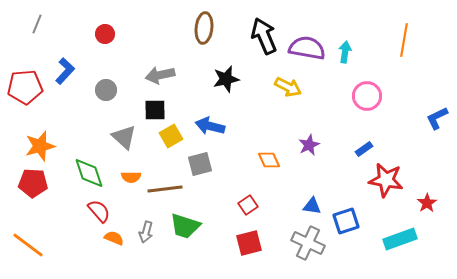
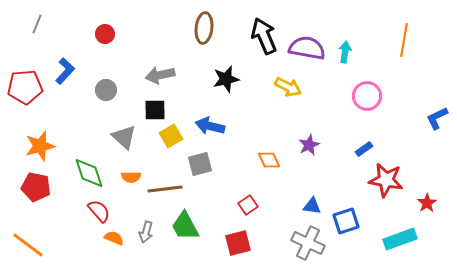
red pentagon at (33, 183): moved 3 px right, 4 px down; rotated 8 degrees clockwise
green trapezoid at (185, 226): rotated 44 degrees clockwise
red square at (249, 243): moved 11 px left
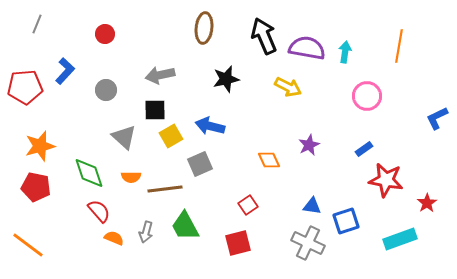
orange line at (404, 40): moved 5 px left, 6 px down
gray square at (200, 164): rotated 10 degrees counterclockwise
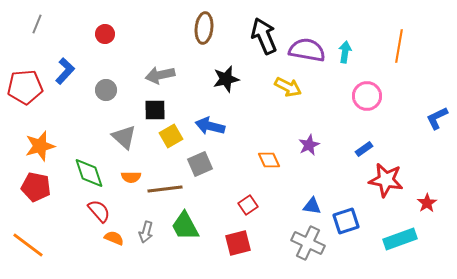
purple semicircle at (307, 48): moved 2 px down
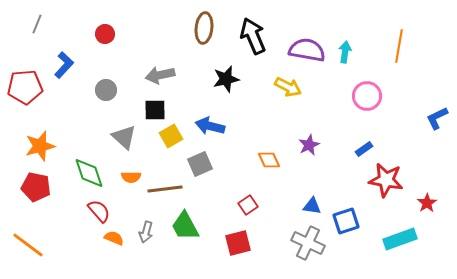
black arrow at (264, 36): moved 11 px left
blue L-shape at (65, 71): moved 1 px left, 6 px up
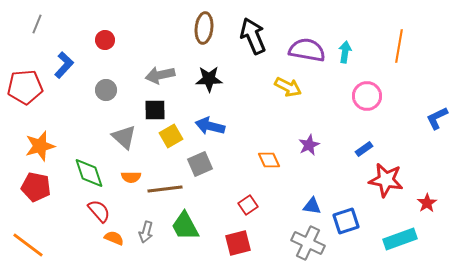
red circle at (105, 34): moved 6 px down
black star at (226, 79): moved 17 px left; rotated 12 degrees clockwise
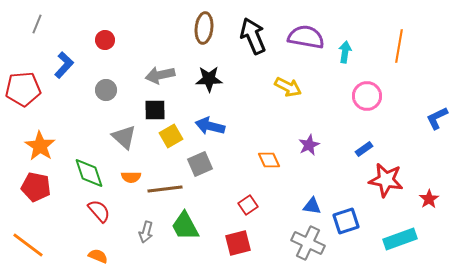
purple semicircle at (307, 50): moved 1 px left, 13 px up
red pentagon at (25, 87): moved 2 px left, 2 px down
orange star at (40, 146): rotated 24 degrees counterclockwise
red star at (427, 203): moved 2 px right, 4 px up
orange semicircle at (114, 238): moved 16 px left, 18 px down
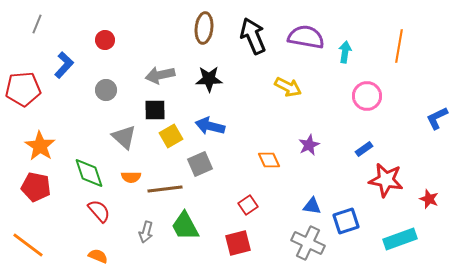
red star at (429, 199): rotated 18 degrees counterclockwise
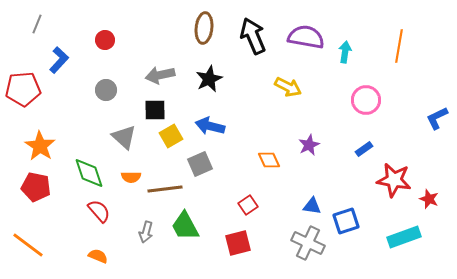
blue L-shape at (64, 65): moved 5 px left, 5 px up
black star at (209, 79): rotated 24 degrees counterclockwise
pink circle at (367, 96): moved 1 px left, 4 px down
red star at (386, 180): moved 8 px right
cyan rectangle at (400, 239): moved 4 px right, 2 px up
